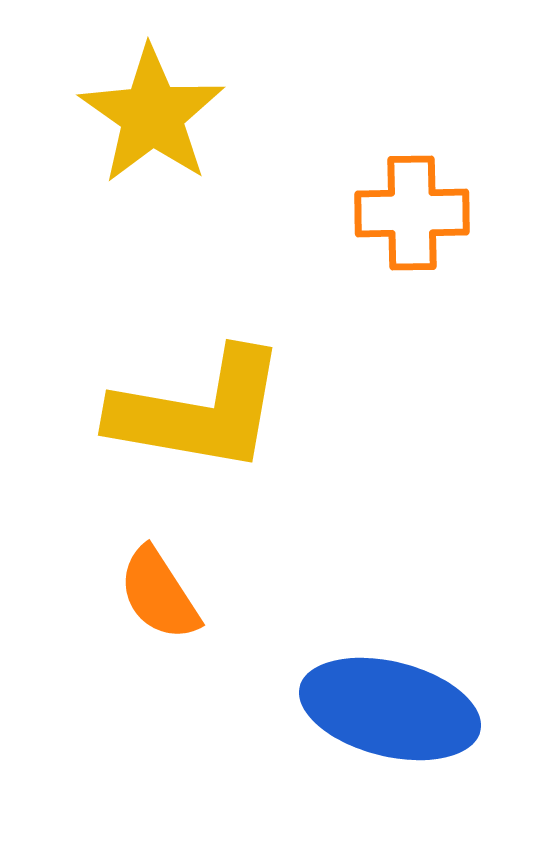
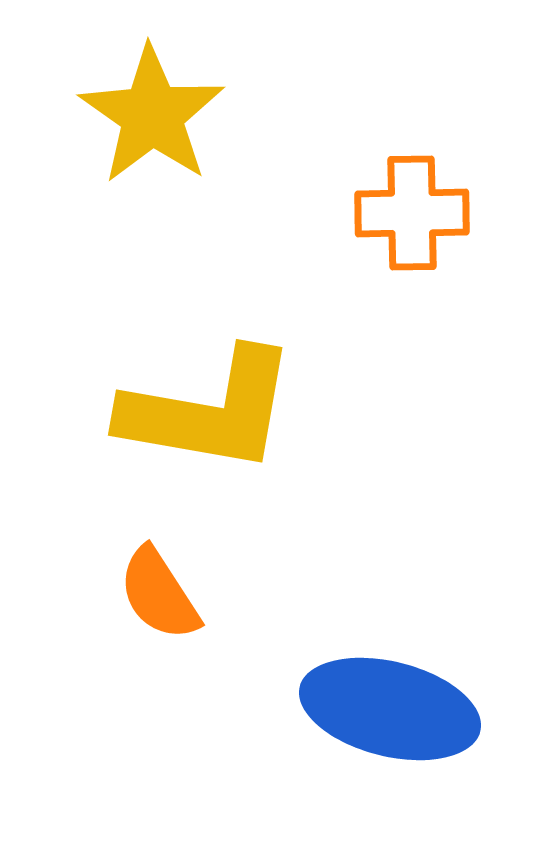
yellow L-shape: moved 10 px right
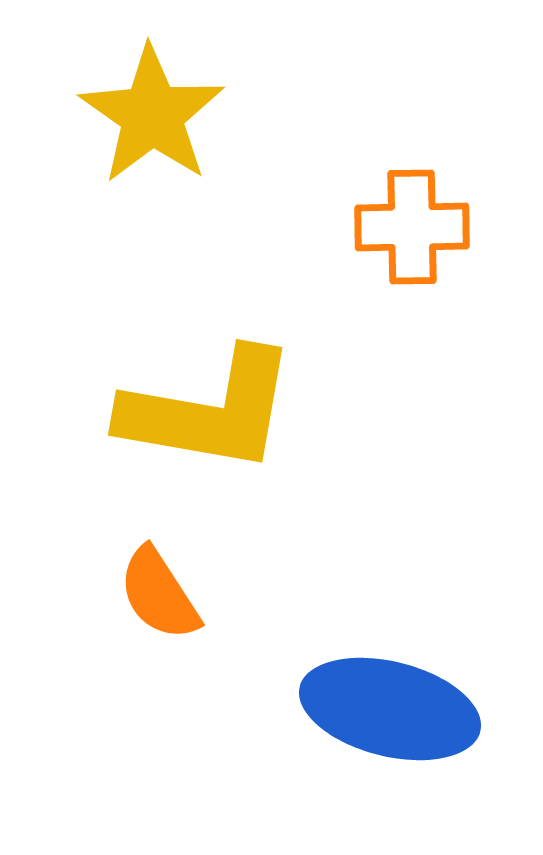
orange cross: moved 14 px down
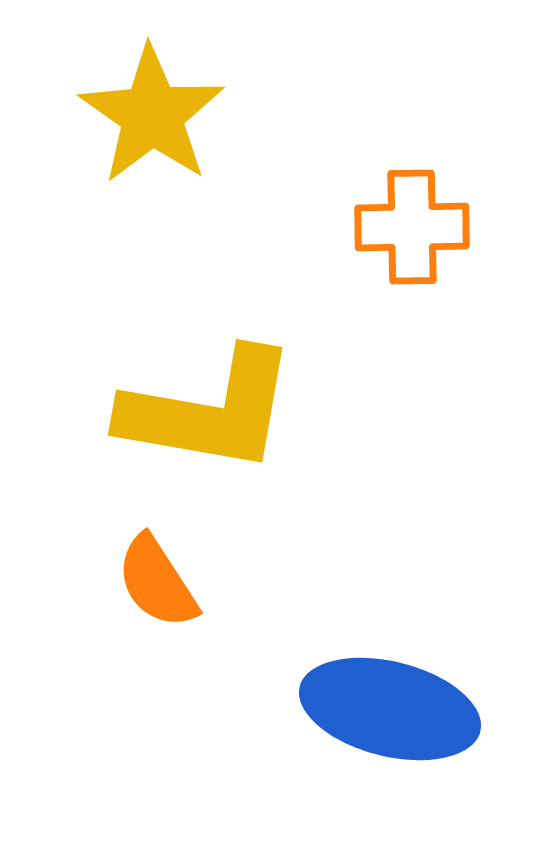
orange semicircle: moved 2 px left, 12 px up
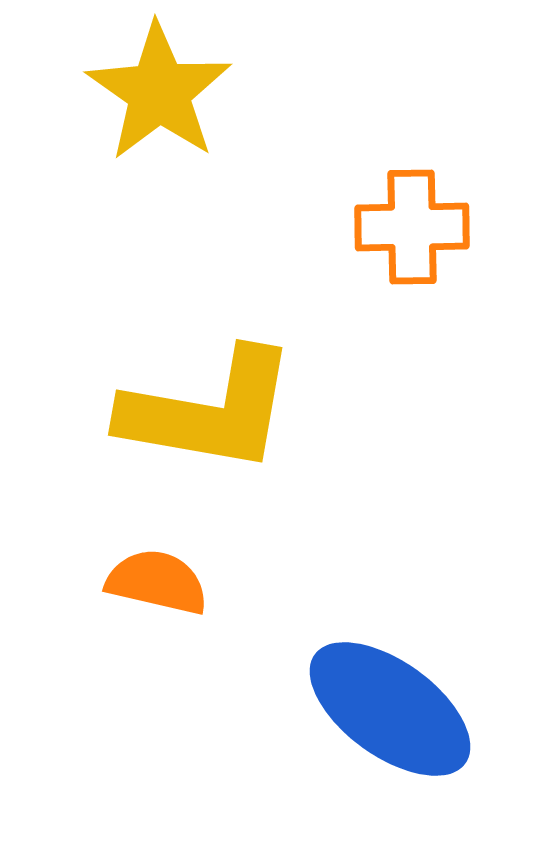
yellow star: moved 7 px right, 23 px up
orange semicircle: rotated 136 degrees clockwise
blue ellipse: rotated 22 degrees clockwise
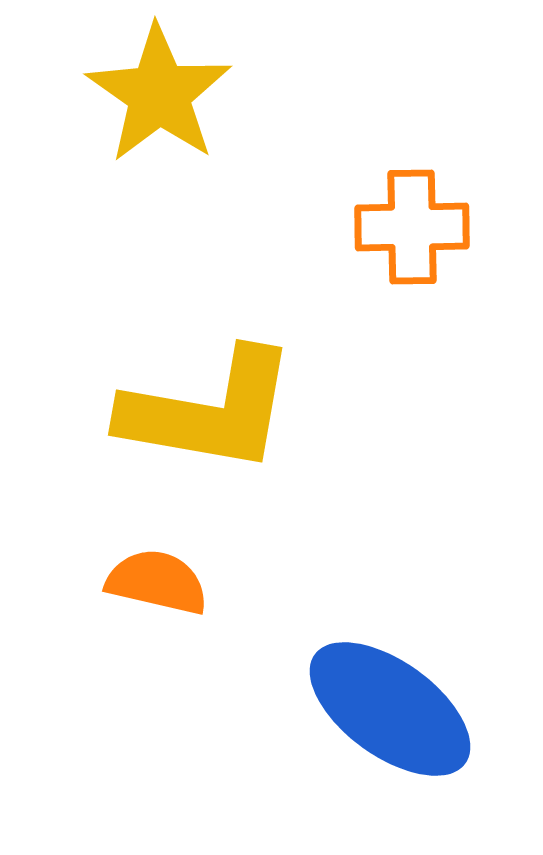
yellow star: moved 2 px down
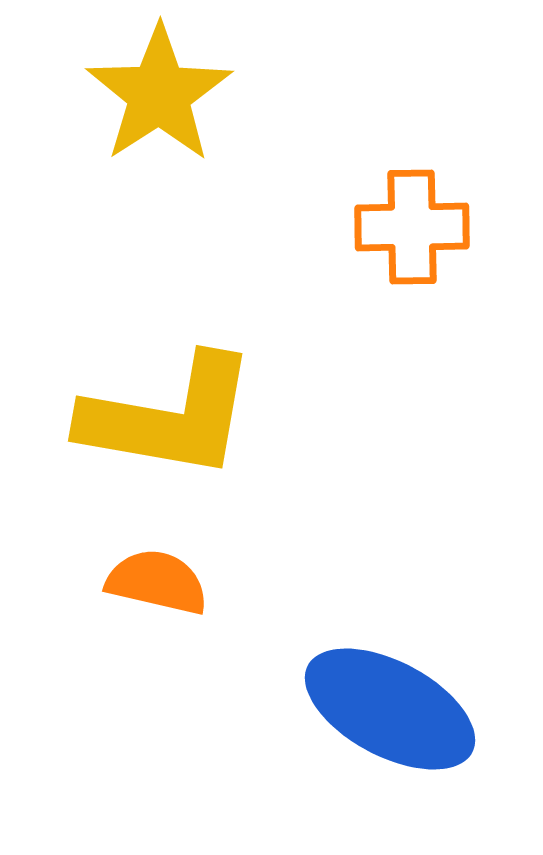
yellow star: rotated 4 degrees clockwise
yellow L-shape: moved 40 px left, 6 px down
blue ellipse: rotated 8 degrees counterclockwise
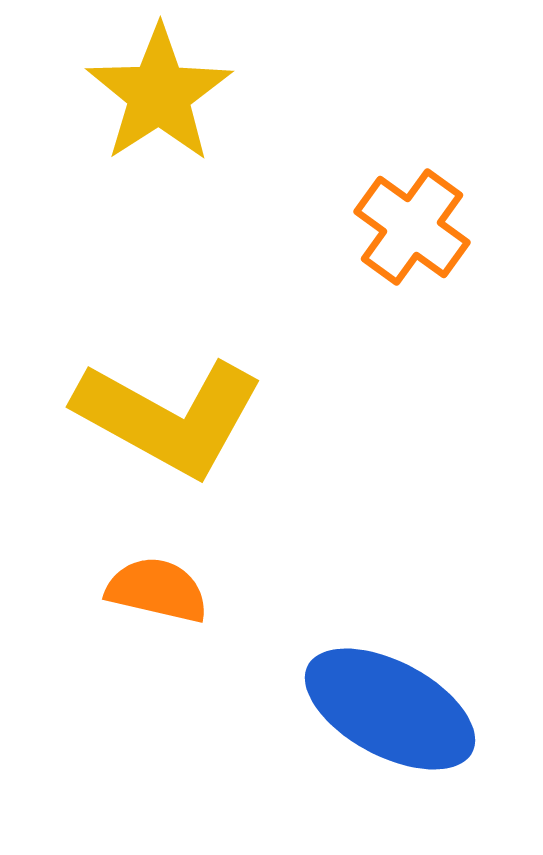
orange cross: rotated 37 degrees clockwise
yellow L-shape: rotated 19 degrees clockwise
orange semicircle: moved 8 px down
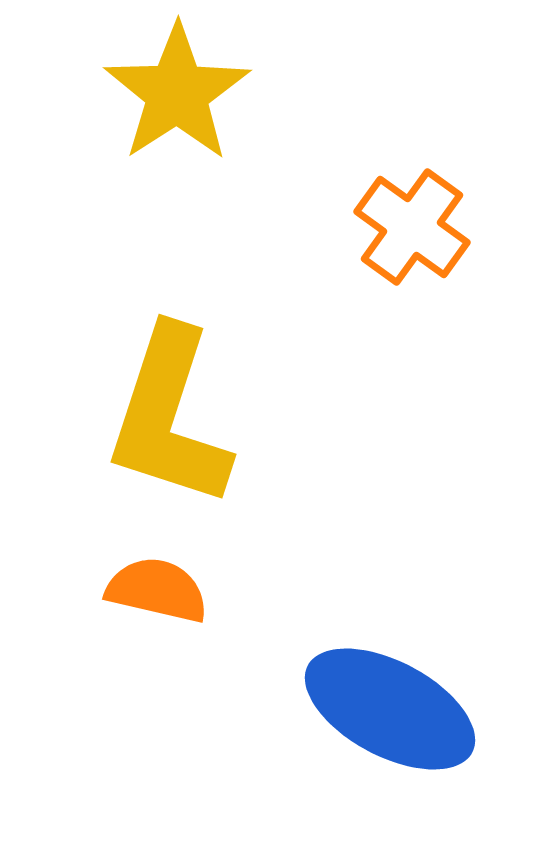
yellow star: moved 18 px right, 1 px up
yellow L-shape: rotated 79 degrees clockwise
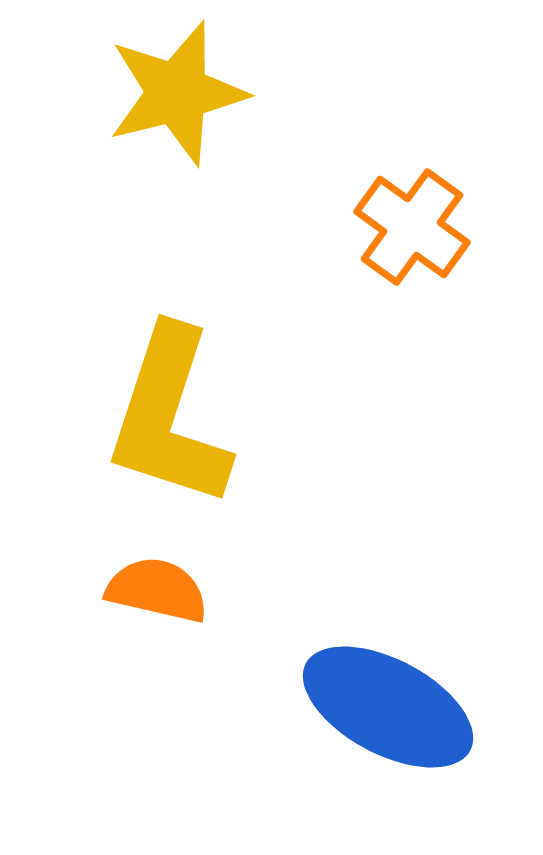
yellow star: rotated 19 degrees clockwise
blue ellipse: moved 2 px left, 2 px up
